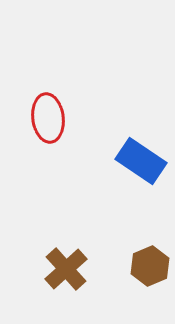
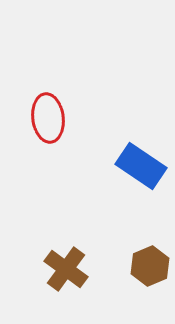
blue rectangle: moved 5 px down
brown cross: rotated 12 degrees counterclockwise
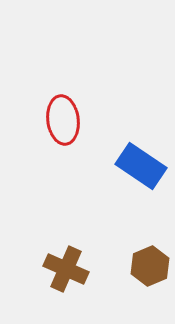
red ellipse: moved 15 px right, 2 px down
brown cross: rotated 12 degrees counterclockwise
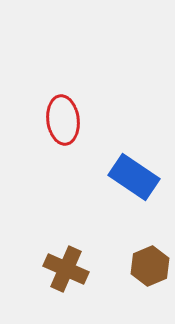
blue rectangle: moved 7 px left, 11 px down
